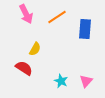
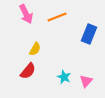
orange line: rotated 12 degrees clockwise
blue rectangle: moved 4 px right, 5 px down; rotated 18 degrees clockwise
red semicircle: moved 4 px right, 3 px down; rotated 96 degrees clockwise
cyan star: moved 3 px right, 4 px up
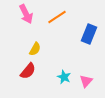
orange line: rotated 12 degrees counterclockwise
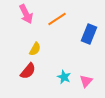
orange line: moved 2 px down
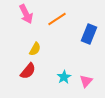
cyan star: rotated 16 degrees clockwise
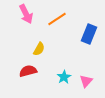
yellow semicircle: moved 4 px right
red semicircle: rotated 144 degrees counterclockwise
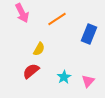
pink arrow: moved 4 px left, 1 px up
red semicircle: moved 3 px right; rotated 24 degrees counterclockwise
pink triangle: moved 2 px right
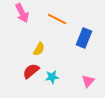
orange line: rotated 60 degrees clockwise
blue rectangle: moved 5 px left, 4 px down
cyan star: moved 12 px left; rotated 24 degrees clockwise
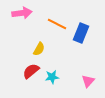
pink arrow: rotated 72 degrees counterclockwise
orange line: moved 5 px down
blue rectangle: moved 3 px left, 5 px up
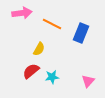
orange line: moved 5 px left
